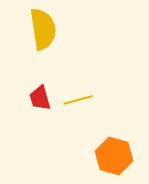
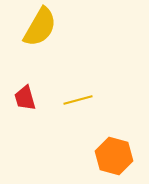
yellow semicircle: moved 3 px left, 2 px up; rotated 39 degrees clockwise
red trapezoid: moved 15 px left
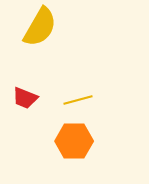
red trapezoid: rotated 52 degrees counterclockwise
orange hexagon: moved 40 px left, 15 px up; rotated 15 degrees counterclockwise
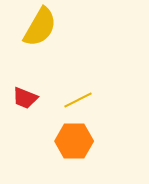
yellow line: rotated 12 degrees counterclockwise
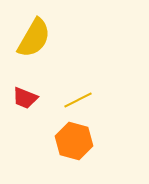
yellow semicircle: moved 6 px left, 11 px down
orange hexagon: rotated 15 degrees clockwise
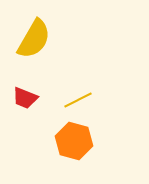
yellow semicircle: moved 1 px down
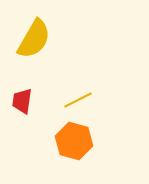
red trapezoid: moved 3 px left, 3 px down; rotated 76 degrees clockwise
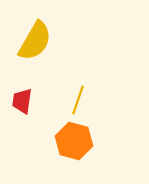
yellow semicircle: moved 1 px right, 2 px down
yellow line: rotated 44 degrees counterclockwise
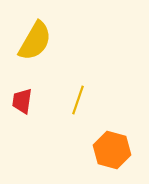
orange hexagon: moved 38 px right, 9 px down
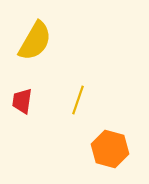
orange hexagon: moved 2 px left, 1 px up
